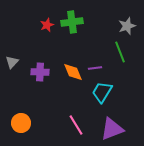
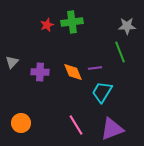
gray star: rotated 18 degrees clockwise
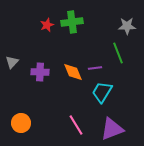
green line: moved 2 px left, 1 px down
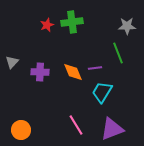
orange circle: moved 7 px down
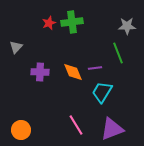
red star: moved 2 px right, 2 px up
gray triangle: moved 4 px right, 15 px up
